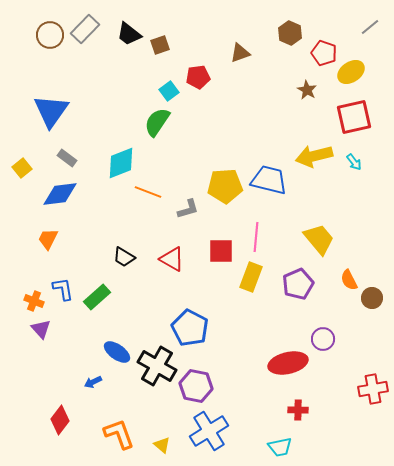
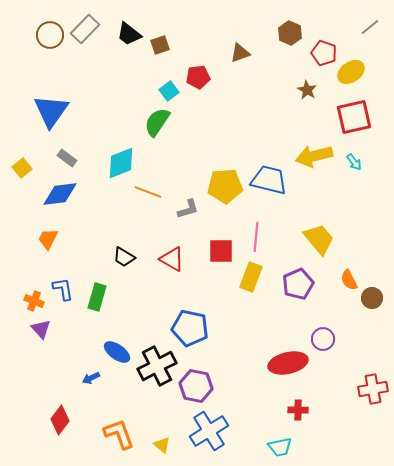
green rectangle at (97, 297): rotated 32 degrees counterclockwise
blue pentagon at (190, 328): rotated 15 degrees counterclockwise
black cross at (157, 366): rotated 33 degrees clockwise
blue arrow at (93, 382): moved 2 px left, 4 px up
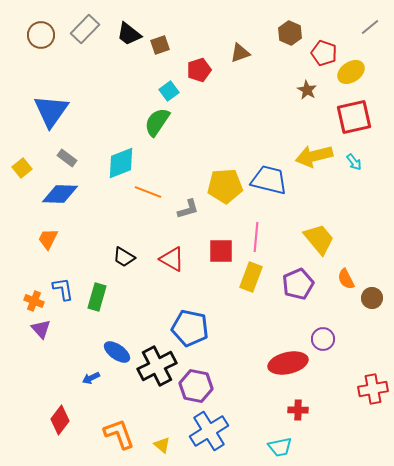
brown circle at (50, 35): moved 9 px left
red pentagon at (198, 77): moved 1 px right, 7 px up; rotated 10 degrees counterclockwise
blue diamond at (60, 194): rotated 9 degrees clockwise
orange semicircle at (349, 280): moved 3 px left, 1 px up
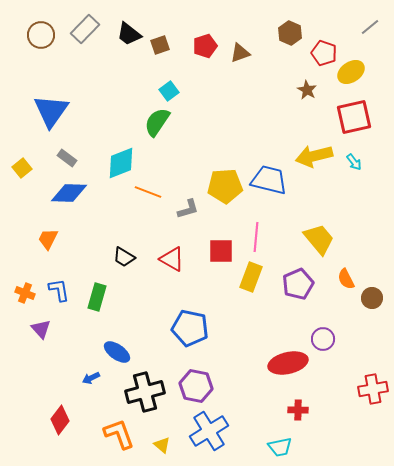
red pentagon at (199, 70): moved 6 px right, 24 px up
blue diamond at (60, 194): moved 9 px right, 1 px up
blue L-shape at (63, 289): moved 4 px left, 1 px down
orange cross at (34, 301): moved 9 px left, 8 px up
black cross at (157, 366): moved 12 px left, 26 px down; rotated 12 degrees clockwise
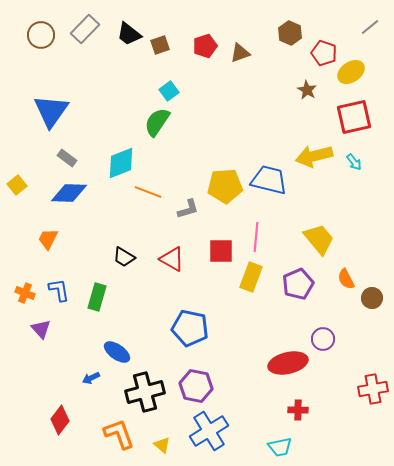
yellow square at (22, 168): moved 5 px left, 17 px down
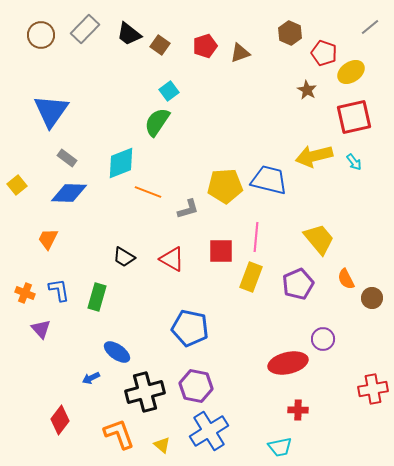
brown square at (160, 45): rotated 36 degrees counterclockwise
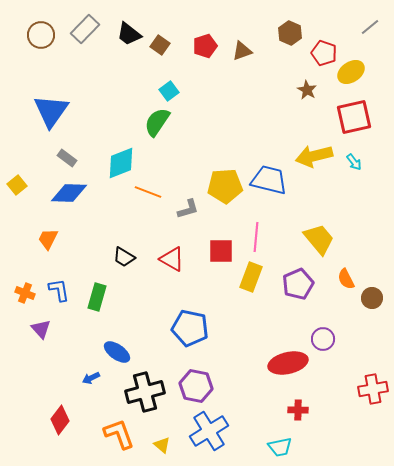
brown triangle at (240, 53): moved 2 px right, 2 px up
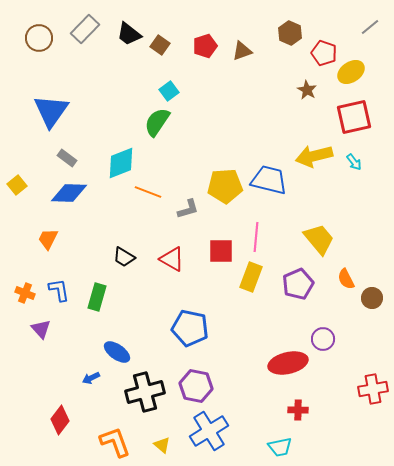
brown circle at (41, 35): moved 2 px left, 3 px down
orange L-shape at (119, 434): moved 4 px left, 8 px down
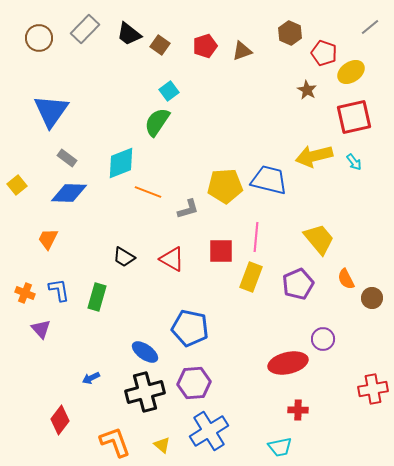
blue ellipse at (117, 352): moved 28 px right
purple hexagon at (196, 386): moved 2 px left, 3 px up; rotated 16 degrees counterclockwise
